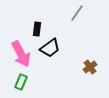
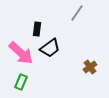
pink arrow: moved 1 px up; rotated 20 degrees counterclockwise
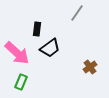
pink arrow: moved 4 px left
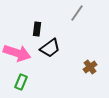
pink arrow: rotated 24 degrees counterclockwise
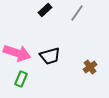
black rectangle: moved 8 px right, 19 px up; rotated 40 degrees clockwise
black trapezoid: moved 8 px down; rotated 20 degrees clockwise
green rectangle: moved 3 px up
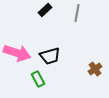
gray line: rotated 24 degrees counterclockwise
brown cross: moved 5 px right, 2 px down
green rectangle: moved 17 px right; rotated 49 degrees counterclockwise
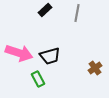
pink arrow: moved 2 px right
brown cross: moved 1 px up
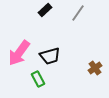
gray line: moved 1 px right; rotated 24 degrees clockwise
pink arrow: rotated 108 degrees clockwise
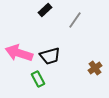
gray line: moved 3 px left, 7 px down
pink arrow: rotated 72 degrees clockwise
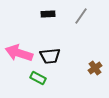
black rectangle: moved 3 px right, 4 px down; rotated 40 degrees clockwise
gray line: moved 6 px right, 4 px up
black trapezoid: rotated 10 degrees clockwise
green rectangle: moved 1 px up; rotated 35 degrees counterclockwise
